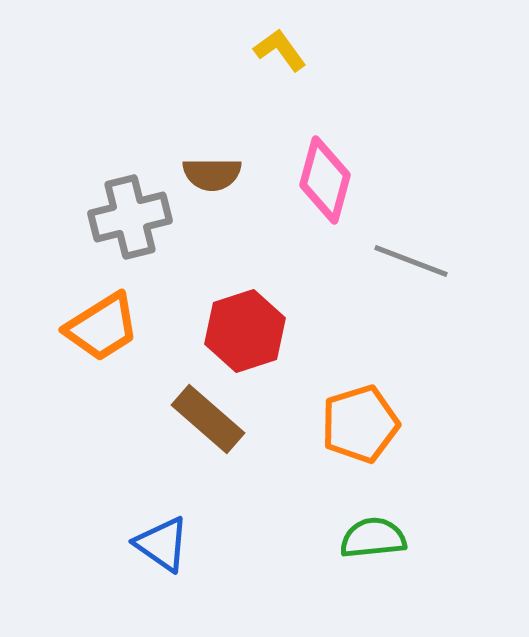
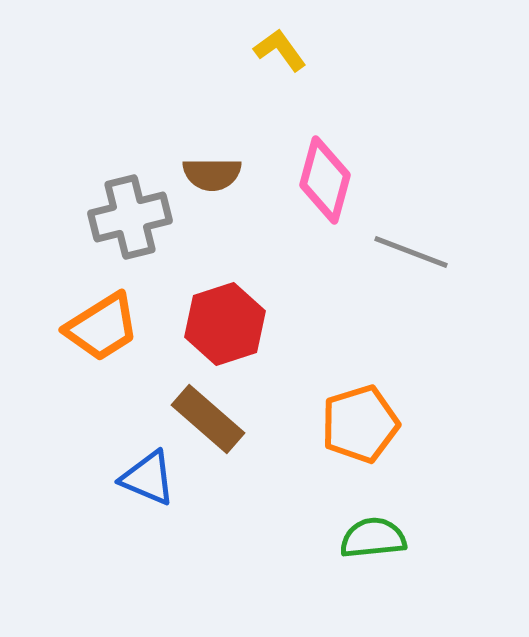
gray line: moved 9 px up
red hexagon: moved 20 px left, 7 px up
blue triangle: moved 14 px left, 66 px up; rotated 12 degrees counterclockwise
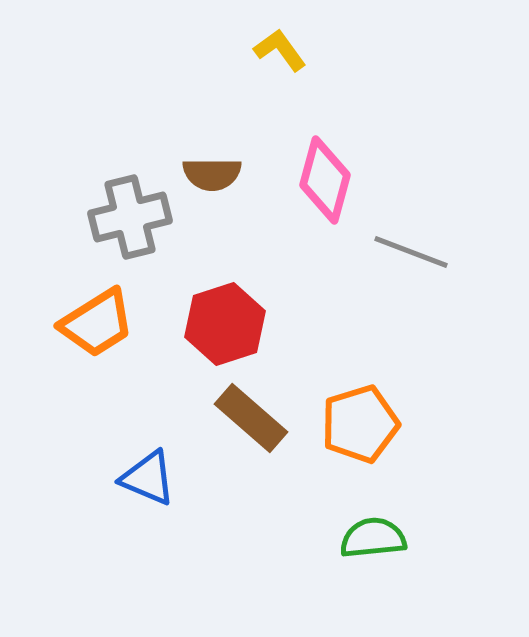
orange trapezoid: moved 5 px left, 4 px up
brown rectangle: moved 43 px right, 1 px up
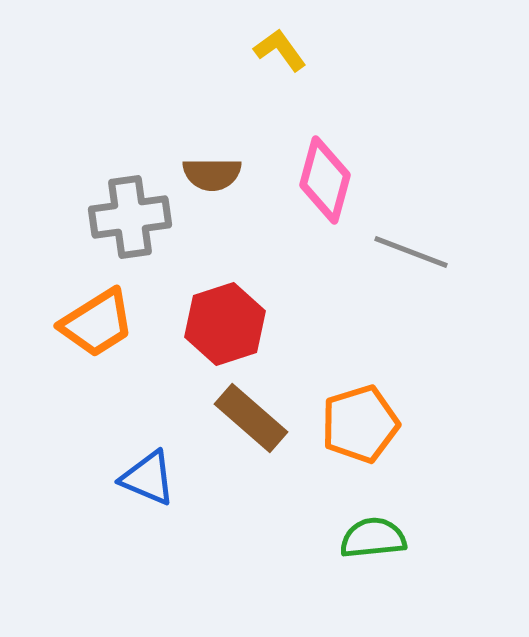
gray cross: rotated 6 degrees clockwise
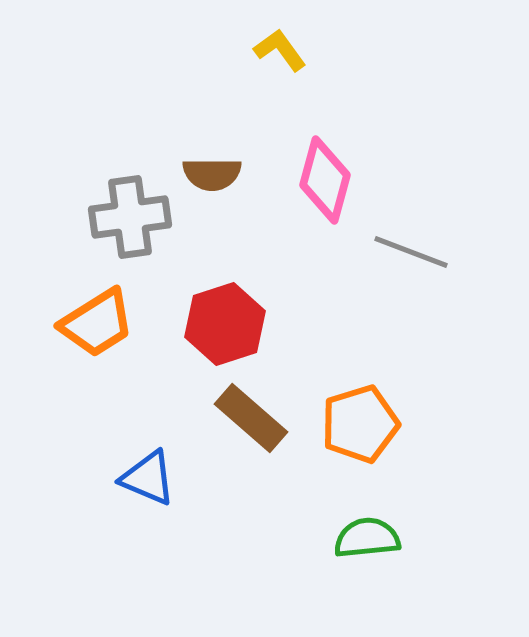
green semicircle: moved 6 px left
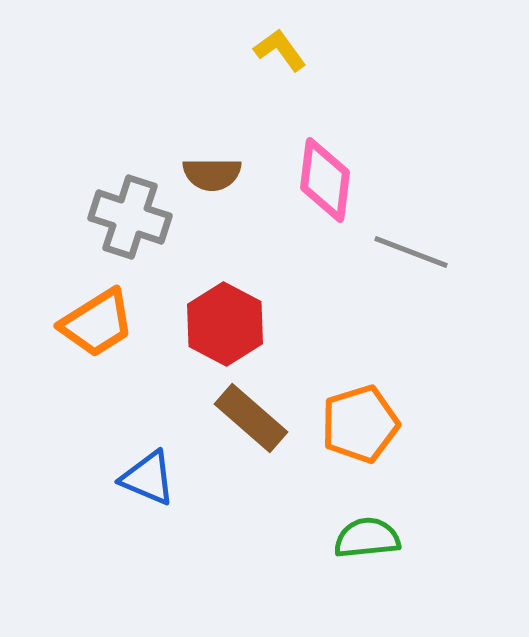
pink diamond: rotated 8 degrees counterclockwise
gray cross: rotated 26 degrees clockwise
red hexagon: rotated 14 degrees counterclockwise
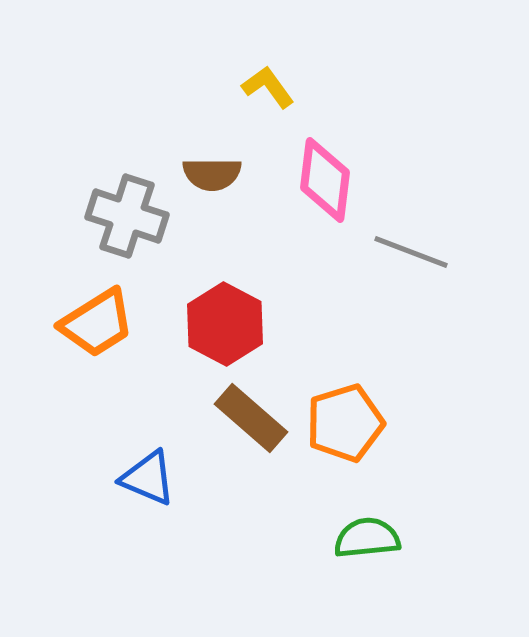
yellow L-shape: moved 12 px left, 37 px down
gray cross: moved 3 px left, 1 px up
orange pentagon: moved 15 px left, 1 px up
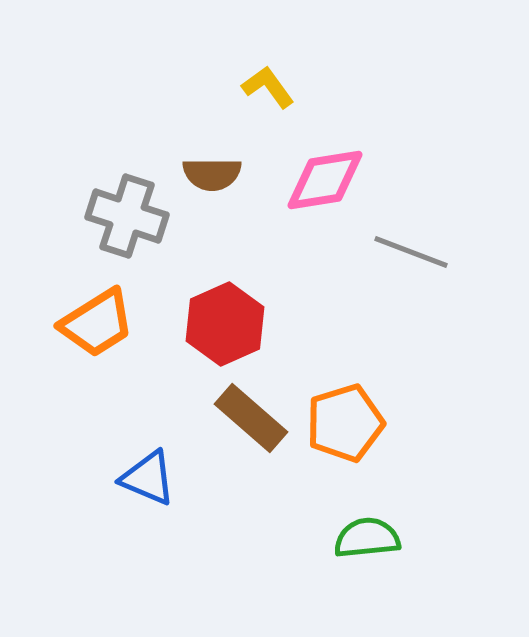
pink diamond: rotated 74 degrees clockwise
red hexagon: rotated 8 degrees clockwise
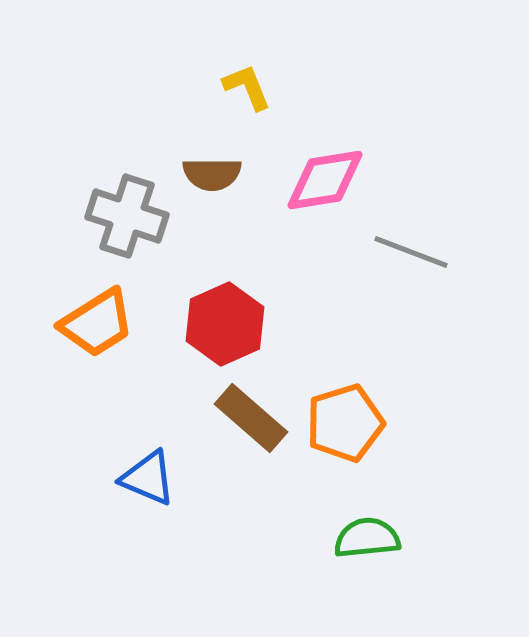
yellow L-shape: moved 21 px left; rotated 14 degrees clockwise
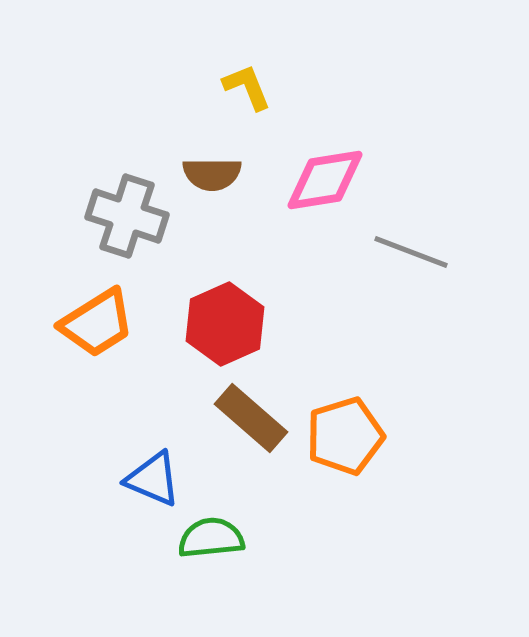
orange pentagon: moved 13 px down
blue triangle: moved 5 px right, 1 px down
green semicircle: moved 156 px left
